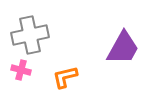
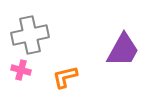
purple trapezoid: moved 2 px down
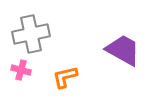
gray cross: moved 1 px right, 1 px up
purple trapezoid: rotated 90 degrees counterclockwise
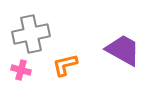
orange L-shape: moved 12 px up
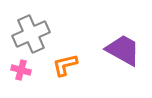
gray cross: rotated 12 degrees counterclockwise
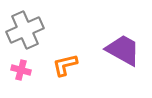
gray cross: moved 6 px left, 4 px up
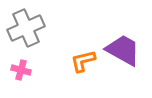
gray cross: moved 1 px right, 2 px up
orange L-shape: moved 18 px right, 4 px up
